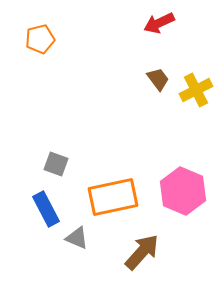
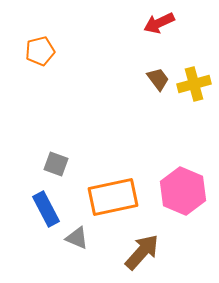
orange pentagon: moved 12 px down
yellow cross: moved 2 px left, 6 px up; rotated 12 degrees clockwise
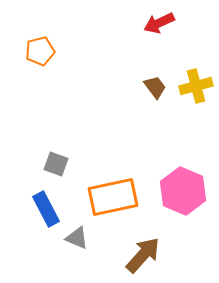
brown trapezoid: moved 3 px left, 8 px down
yellow cross: moved 2 px right, 2 px down
brown arrow: moved 1 px right, 3 px down
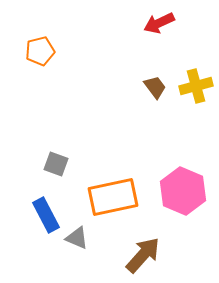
blue rectangle: moved 6 px down
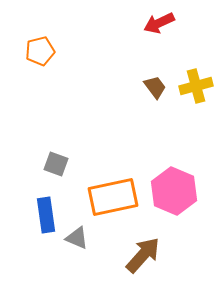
pink hexagon: moved 9 px left
blue rectangle: rotated 20 degrees clockwise
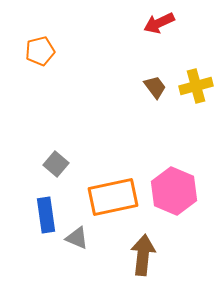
gray square: rotated 20 degrees clockwise
brown arrow: rotated 36 degrees counterclockwise
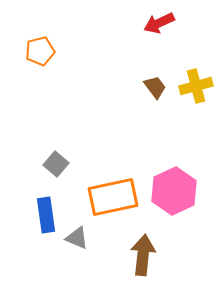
pink hexagon: rotated 12 degrees clockwise
